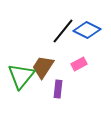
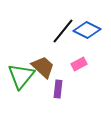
brown trapezoid: rotated 100 degrees clockwise
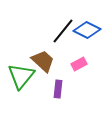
brown trapezoid: moved 6 px up
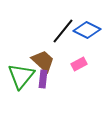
purple rectangle: moved 15 px left, 10 px up
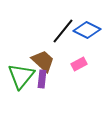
purple rectangle: moved 1 px left
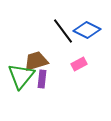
black line: rotated 76 degrees counterclockwise
brown trapezoid: moved 7 px left; rotated 60 degrees counterclockwise
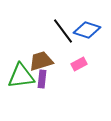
blue diamond: rotated 8 degrees counterclockwise
brown trapezoid: moved 5 px right
green triangle: rotated 44 degrees clockwise
